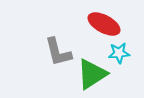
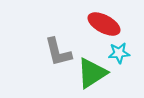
green triangle: moved 1 px up
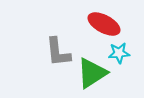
gray L-shape: rotated 8 degrees clockwise
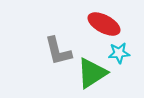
gray L-shape: moved 1 px up; rotated 8 degrees counterclockwise
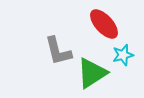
red ellipse: rotated 20 degrees clockwise
cyan star: moved 4 px right, 2 px down; rotated 10 degrees counterclockwise
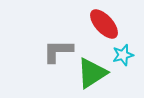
gray L-shape: rotated 104 degrees clockwise
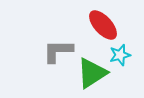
red ellipse: moved 1 px left, 1 px down
cyan star: moved 3 px left
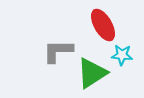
red ellipse: rotated 12 degrees clockwise
cyan star: moved 2 px right; rotated 20 degrees clockwise
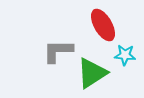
cyan star: moved 3 px right
